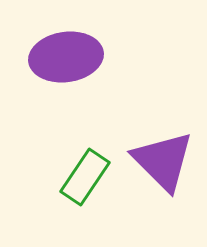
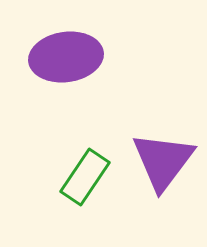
purple triangle: rotated 22 degrees clockwise
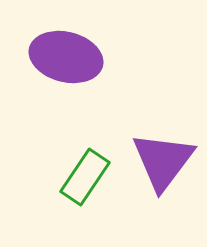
purple ellipse: rotated 22 degrees clockwise
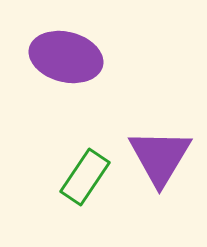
purple triangle: moved 3 px left, 4 px up; rotated 6 degrees counterclockwise
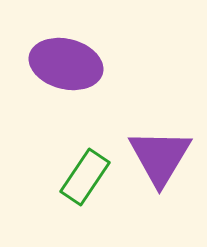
purple ellipse: moved 7 px down
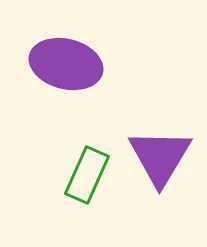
green rectangle: moved 2 px right, 2 px up; rotated 10 degrees counterclockwise
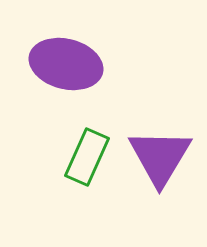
green rectangle: moved 18 px up
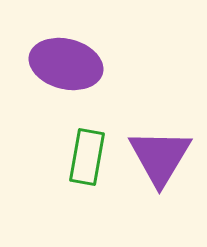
green rectangle: rotated 14 degrees counterclockwise
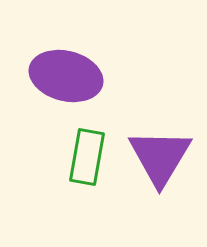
purple ellipse: moved 12 px down
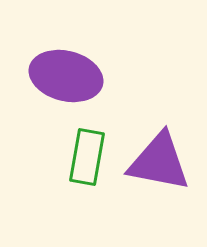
purple triangle: moved 1 px left, 5 px down; rotated 50 degrees counterclockwise
